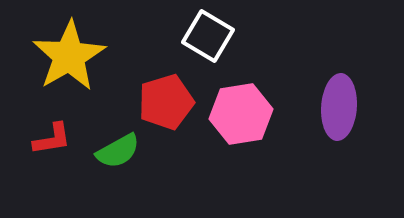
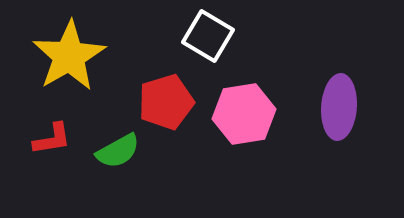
pink hexagon: moved 3 px right
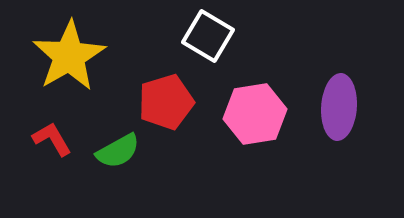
pink hexagon: moved 11 px right
red L-shape: rotated 111 degrees counterclockwise
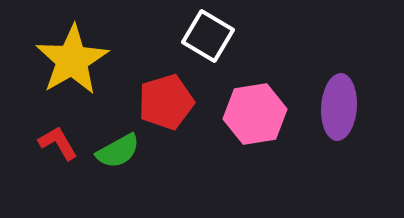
yellow star: moved 3 px right, 4 px down
red L-shape: moved 6 px right, 4 px down
